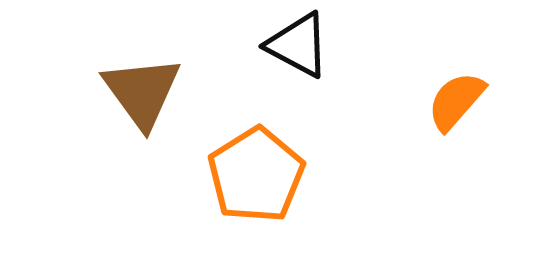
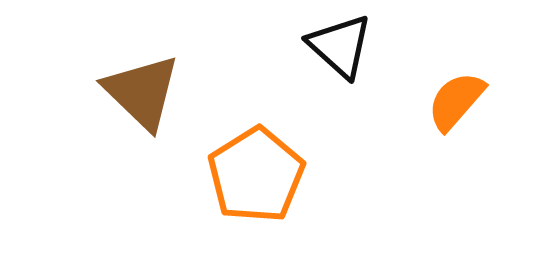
black triangle: moved 42 px right, 1 px down; rotated 14 degrees clockwise
brown triangle: rotated 10 degrees counterclockwise
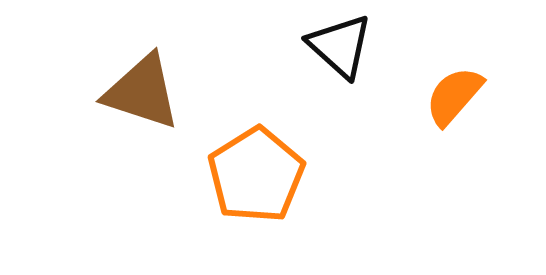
brown triangle: rotated 26 degrees counterclockwise
orange semicircle: moved 2 px left, 5 px up
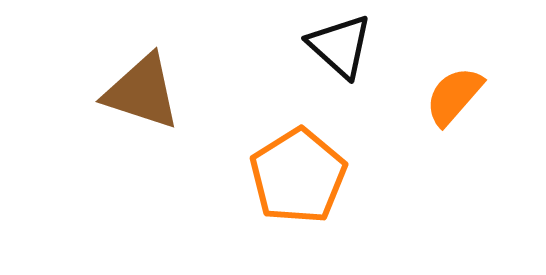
orange pentagon: moved 42 px right, 1 px down
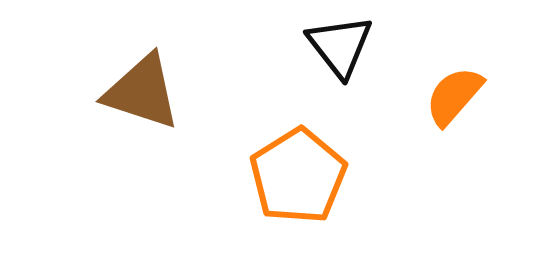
black triangle: rotated 10 degrees clockwise
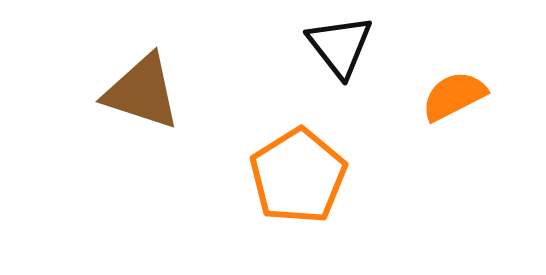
orange semicircle: rotated 22 degrees clockwise
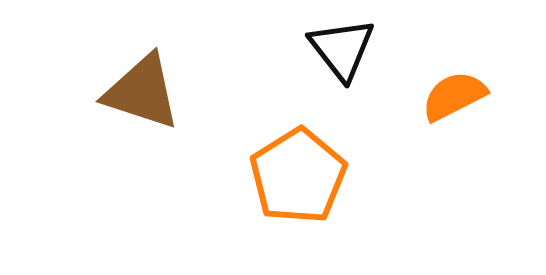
black triangle: moved 2 px right, 3 px down
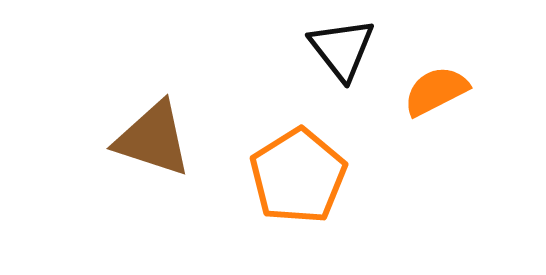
brown triangle: moved 11 px right, 47 px down
orange semicircle: moved 18 px left, 5 px up
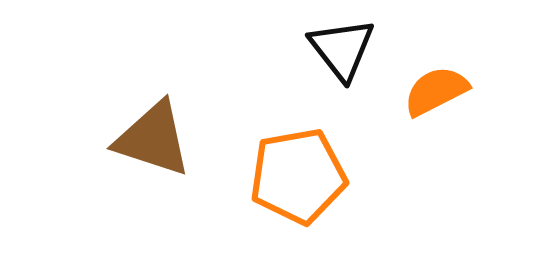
orange pentagon: rotated 22 degrees clockwise
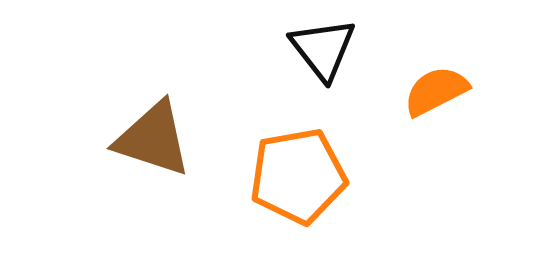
black triangle: moved 19 px left
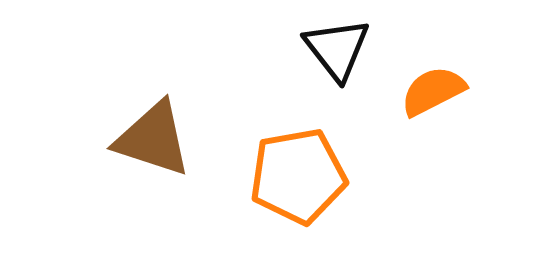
black triangle: moved 14 px right
orange semicircle: moved 3 px left
